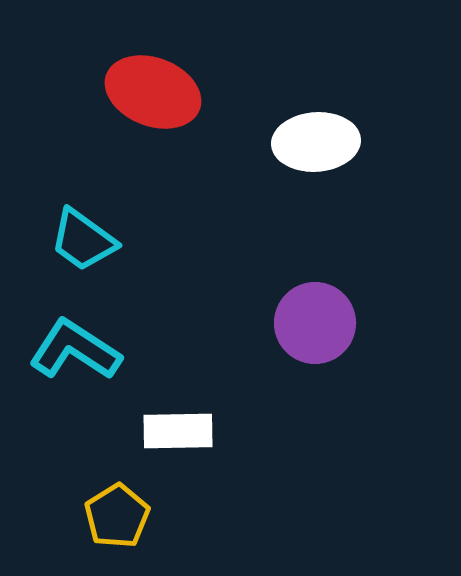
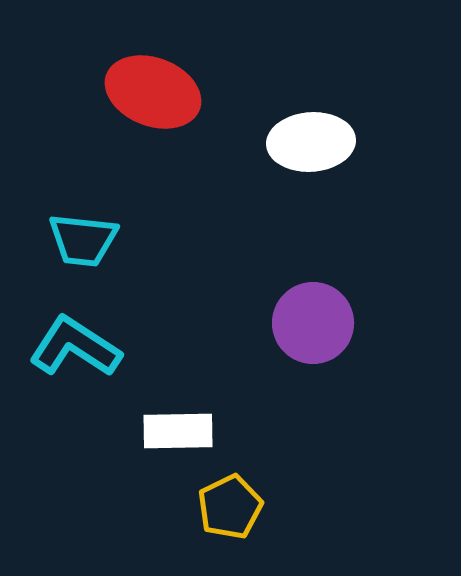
white ellipse: moved 5 px left
cyan trapezoid: rotated 30 degrees counterclockwise
purple circle: moved 2 px left
cyan L-shape: moved 3 px up
yellow pentagon: moved 113 px right, 9 px up; rotated 6 degrees clockwise
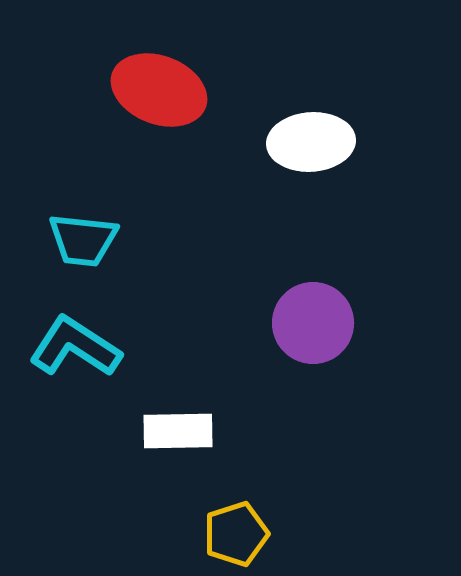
red ellipse: moved 6 px right, 2 px up
yellow pentagon: moved 6 px right, 27 px down; rotated 8 degrees clockwise
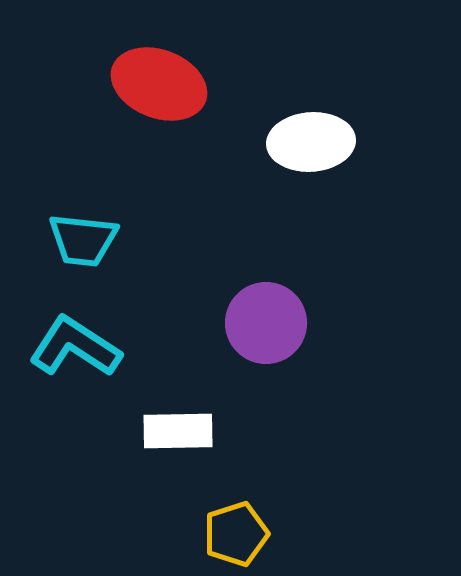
red ellipse: moved 6 px up
purple circle: moved 47 px left
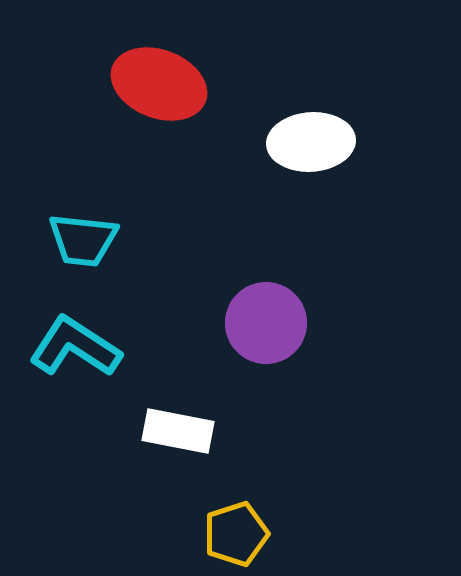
white rectangle: rotated 12 degrees clockwise
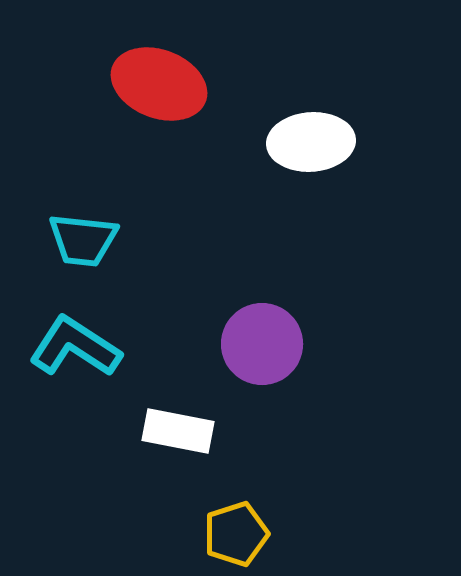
purple circle: moved 4 px left, 21 px down
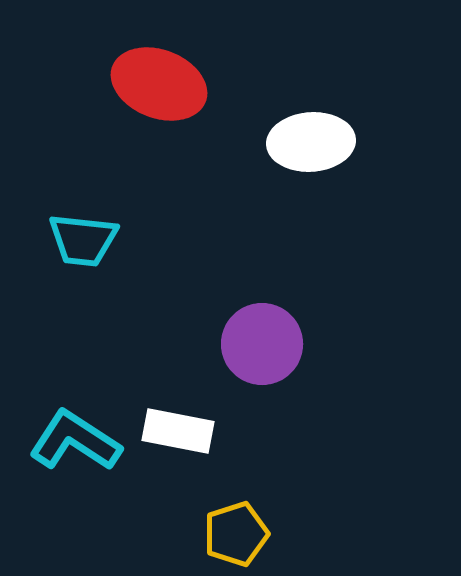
cyan L-shape: moved 94 px down
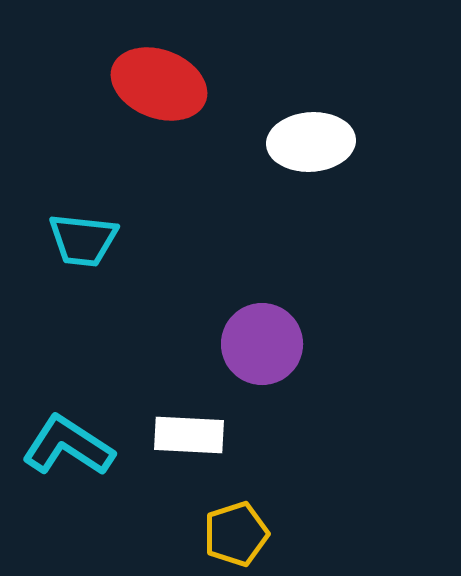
white rectangle: moved 11 px right, 4 px down; rotated 8 degrees counterclockwise
cyan L-shape: moved 7 px left, 5 px down
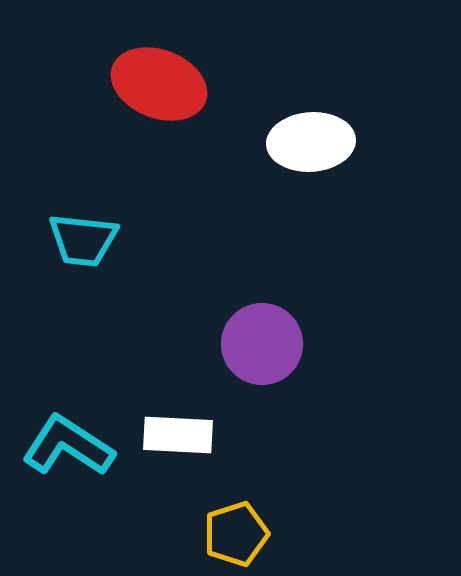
white rectangle: moved 11 px left
